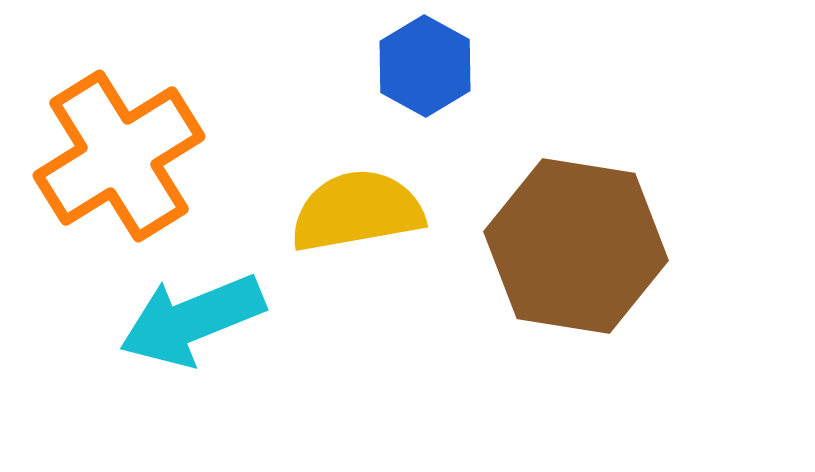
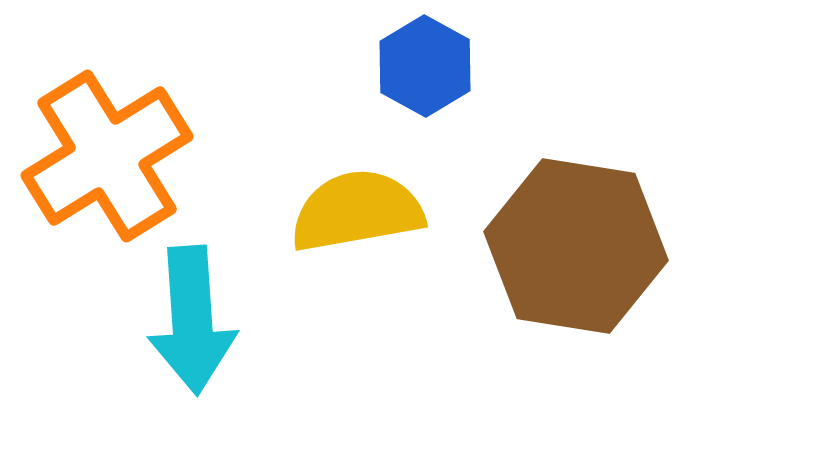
orange cross: moved 12 px left
cyan arrow: rotated 72 degrees counterclockwise
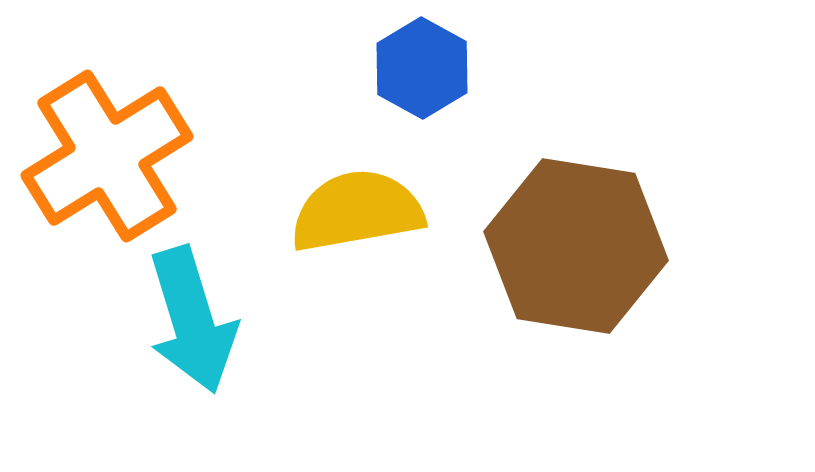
blue hexagon: moved 3 px left, 2 px down
cyan arrow: rotated 13 degrees counterclockwise
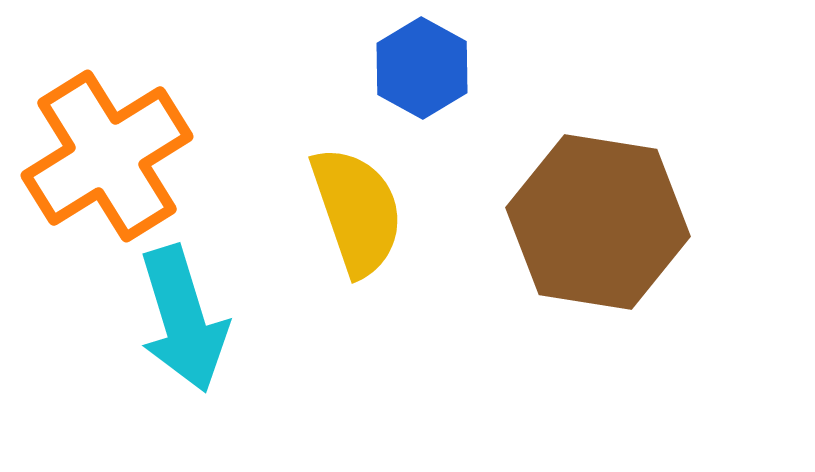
yellow semicircle: rotated 81 degrees clockwise
brown hexagon: moved 22 px right, 24 px up
cyan arrow: moved 9 px left, 1 px up
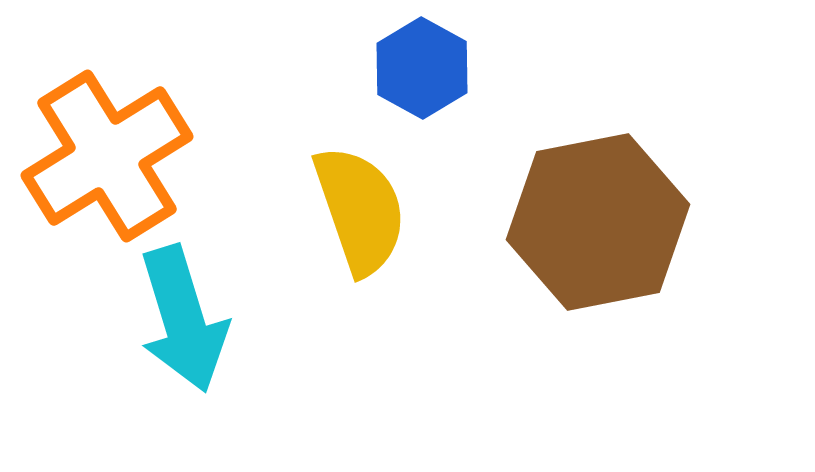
yellow semicircle: moved 3 px right, 1 px up
brown hexagon: rotated 20 degrees counterclockwise
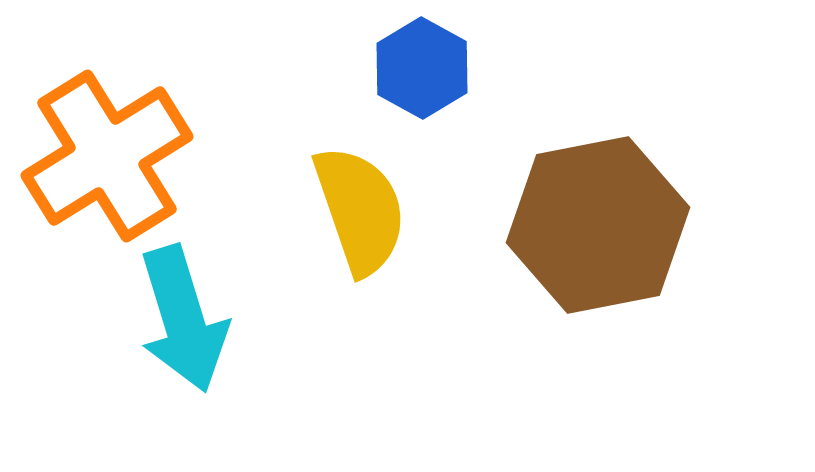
brown hexagon: moved 3 px down
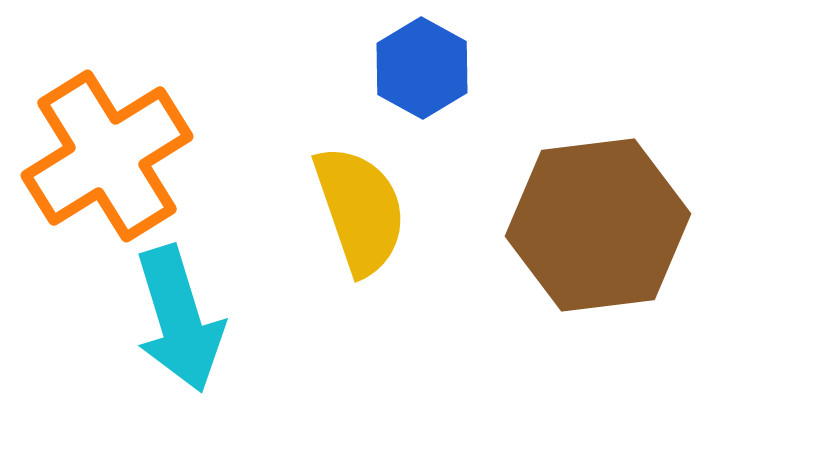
brown hexagon: rotated 4 degrees clockwise
cyan arrow: moved 4 px left
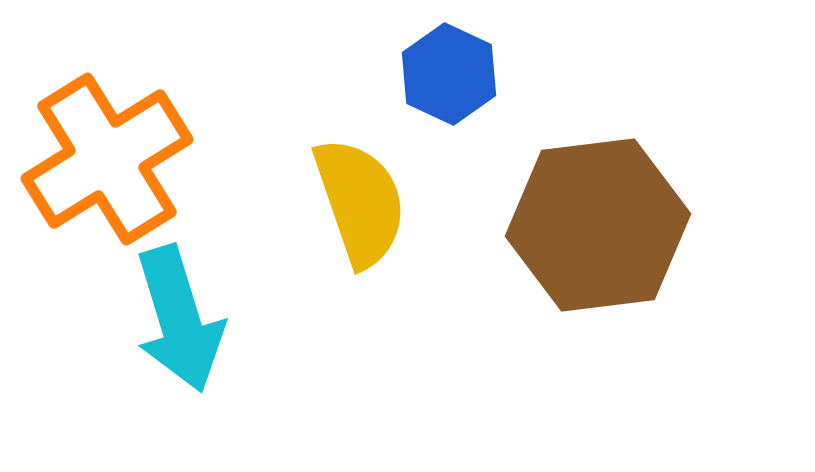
blue hexagon: moved 27 px right, 6 px down; rotated 4 degrees counterclockwise
orange cross: moved 3 px down
yellow semicircle: moved 8 px up
